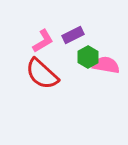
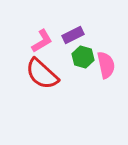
pink L-shape: moved 1 px left
green hexagon: moved 5 px left; rotated 15 degrees counterclockwise
pink semicircle: rotated 68 degrees clockwise
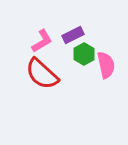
green hexagon: moved 1 px right, 3 px up; rotated 15 degrees clockwise
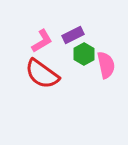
red semicircle: rotated 6 degrees counterclockwise
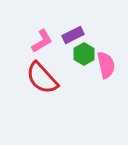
red semicircle: moved 4 px down; rotated 12 degrees clockwise
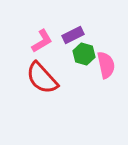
green hexagon: rotated 15 degrees counterclockwise
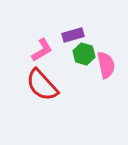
purple rectangle: rotated 10 degrees clockwise
pink L-shape: moved 9 px down
red semicircle: moved 7 px down
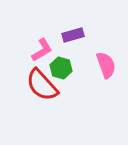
green hexagon: moved 23 px left, 14 px down
pink semicircle: rotated 8 degrees counterclockwise
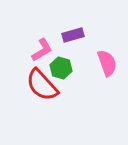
pink semicircle: moved 1 px right, 2 px up
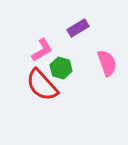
purple rectangle: moved 5 px right, 7 px up; rotated 15 degrees counterclockwise
